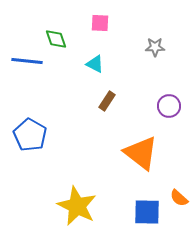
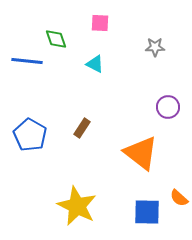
brown rectangle: moved 25 px left, 27 px down
purple circle: moved 1 px left, 1 px down
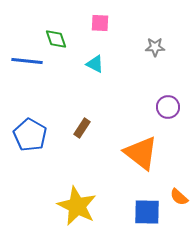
orange semicircle: moved 1 px up
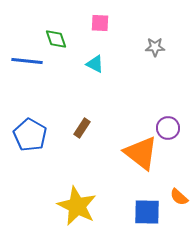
purple circle: moved 21 px down
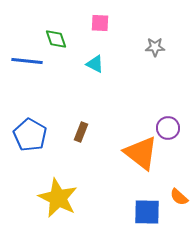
brown rectangle: moved 1 px left, 4 px down; rotated 12 degrees counterclockwise
yellow star: moved 19 px left, 8 px up
